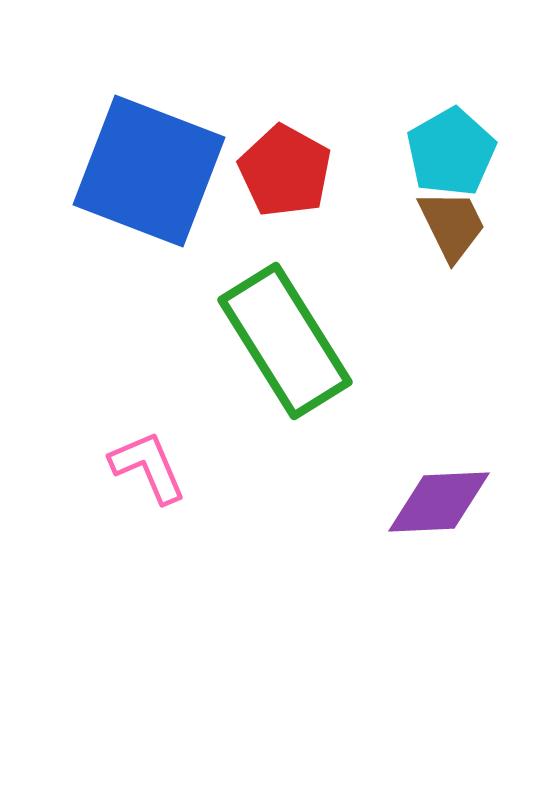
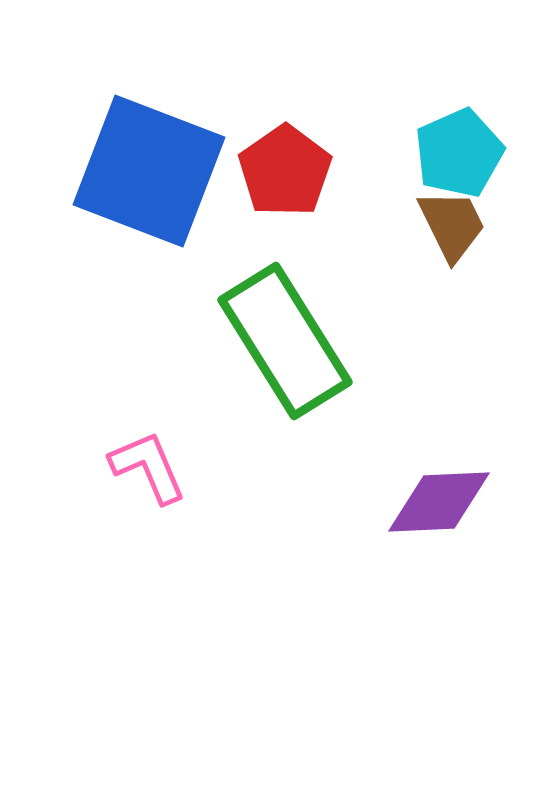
cyan pentagon: moved 8 px right, 1 px down; rotated 6 degrees clockwise
red pentagon: rotated 8 degrees clockwise
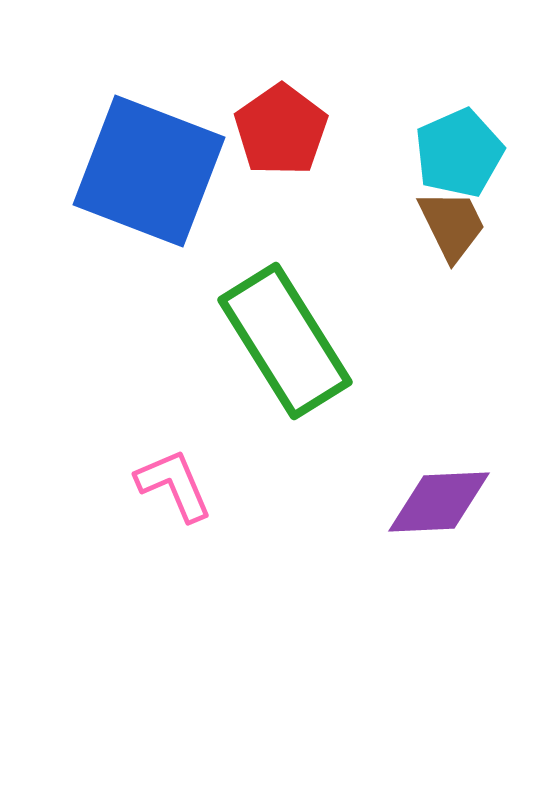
red pentagon: moved 4 px left, 41 px up
pink L-shape: moved 26 px right, 18 px down
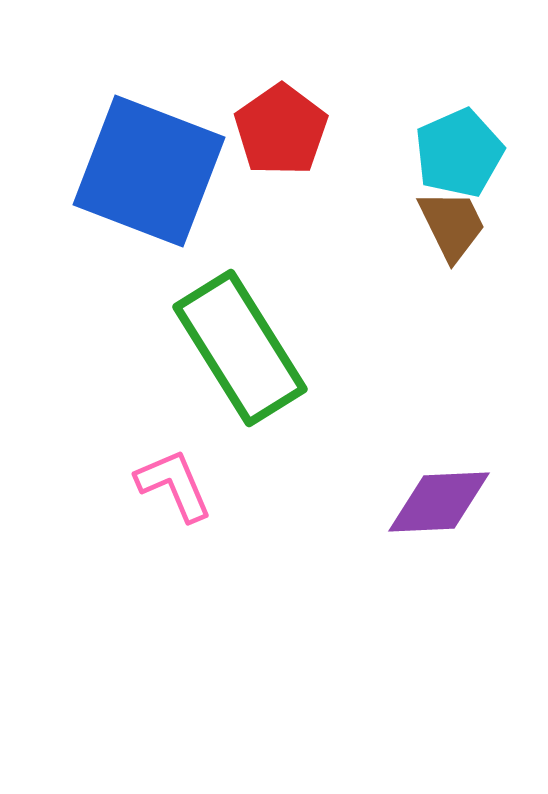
green rectangle: moved 45 px left, 7 px down
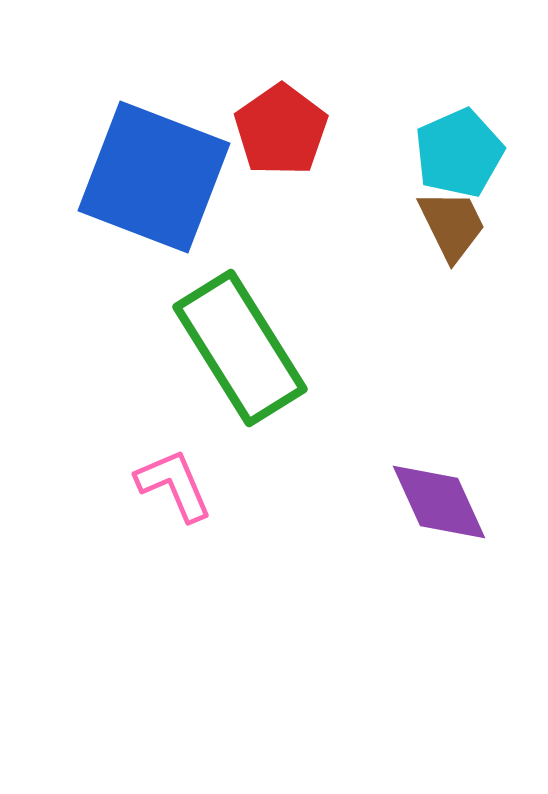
blue square: moved 5 px right, 6 px down
purple diamond: rotated 68 degrees clockwise
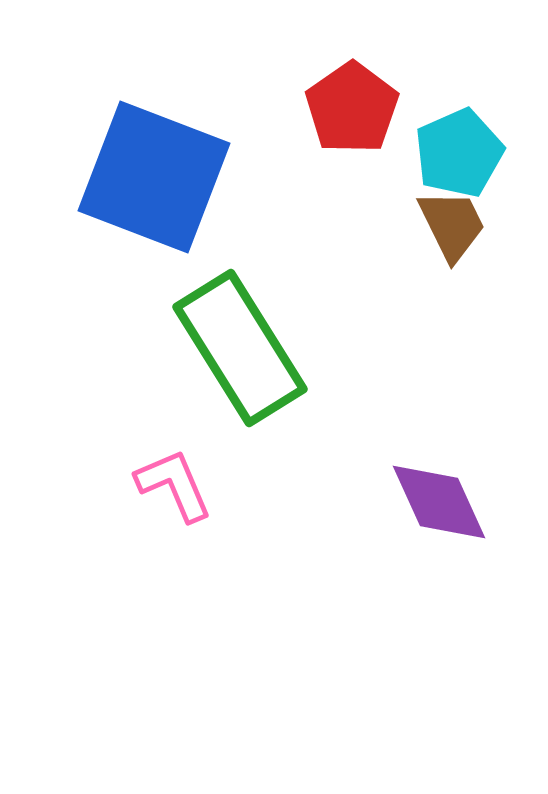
red pentagon: moved 71 px right, 22 px up
